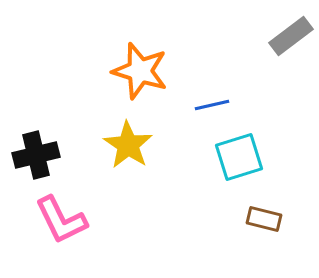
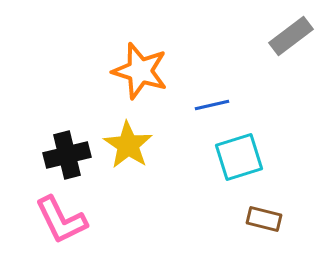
black cross: moved 31 px right
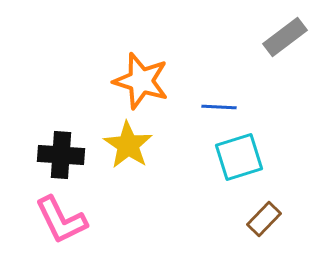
gray rectangle: moved 6 px left, 1 px down
orange star: moved 1 px right, 10 px down
blue line: moved 7 px right, 2 px down; rotated 16 degrees clockwise
black cross: moved 6 px left; rotated 18 degrees clockwise
brown rectangle: rotated 60 degrees counterclockwise
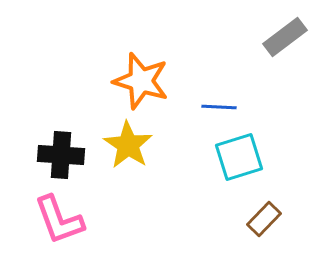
pink L-shape: moved 2 px left; rotated 6 degrees clockwise
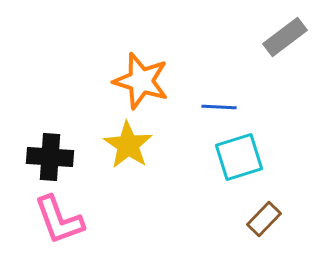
black cross: moved 11 px left, 2 px down
